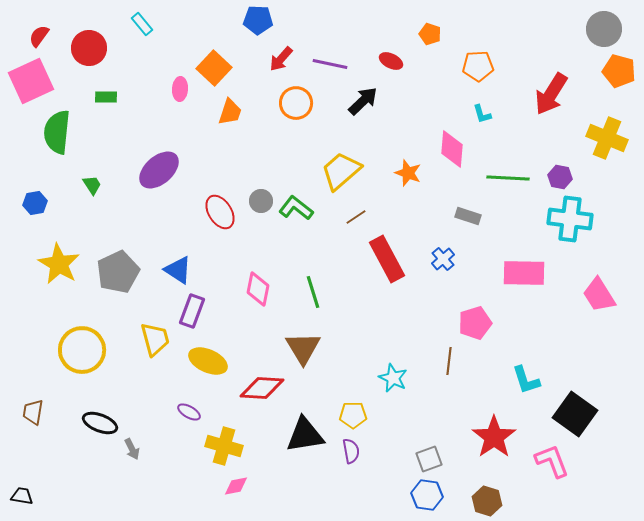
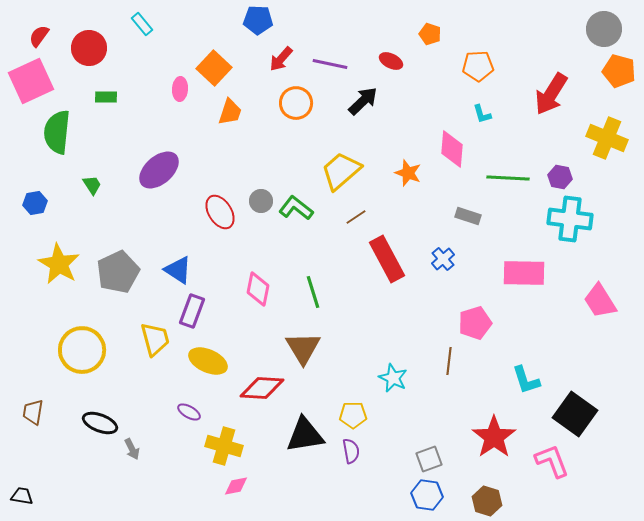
pink trapezoid at (599, 295): moved 1 px right, 6 px down
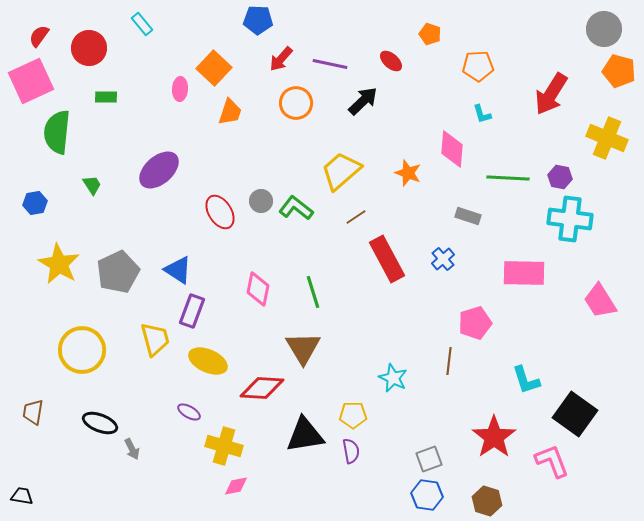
red ellipse at (391, 61): rotated 15 degrees clockwise
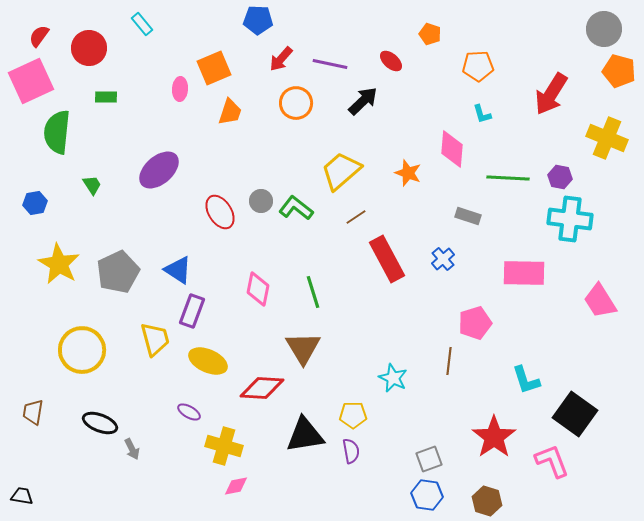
orange square at (214, 68): rotated 24 degrees clockwise
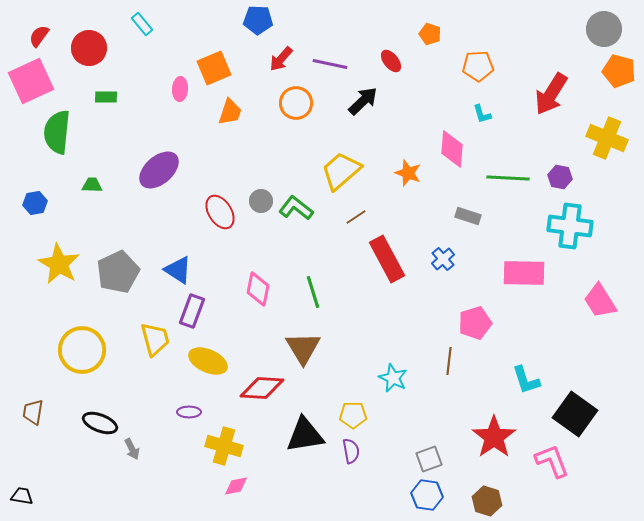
red ellipse at (391, 61): rotated 10 degrees clockwise
green trapezoid at (92, 185): rotated 55 degrees counterclockwise
cyan cross at (570, 219): moved 7 px down
purple ellipse at (189, 412): rotated 30 degrees counterclockwise
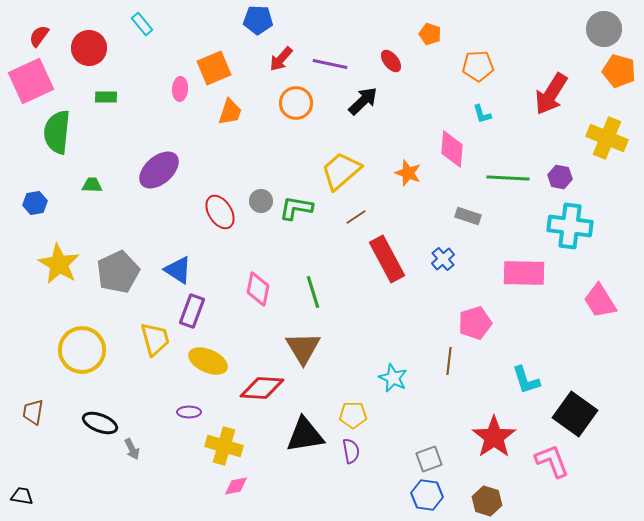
green L-shape at (296, 208): rotated 28 degrees counterclockwise
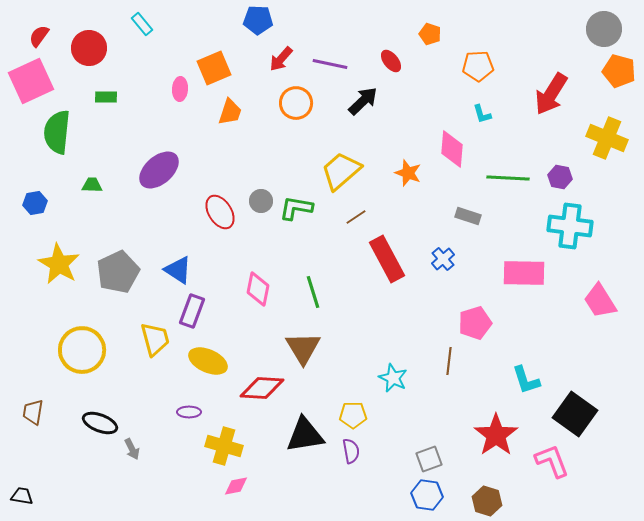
red star at (494, 437): moved 2 px right, 2 px up
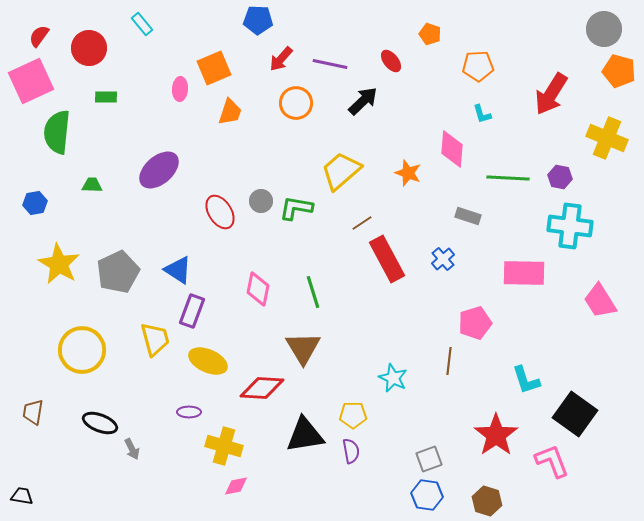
brown line at (356, 217): moved 6 px right, 6 px down
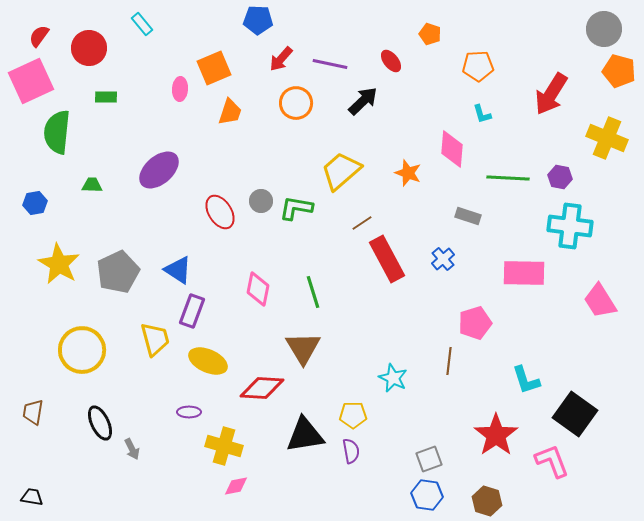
black ellipse at (100, 423): rotated 44 degrees clockwise
black trapezoid at (22, 496): moved 10 px right, 1 px down
